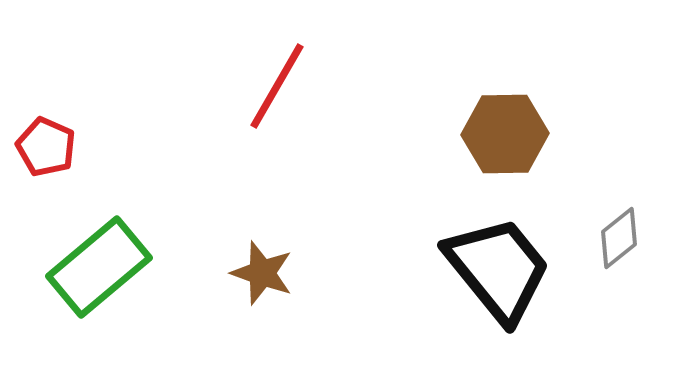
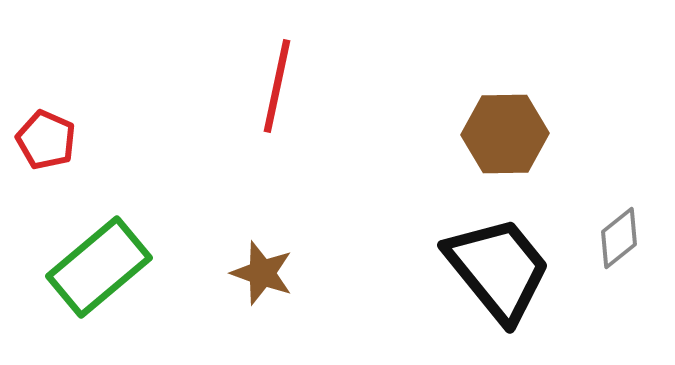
red line: rotated 18 degrees counterclockwise
red pentagon: moved 7 px up
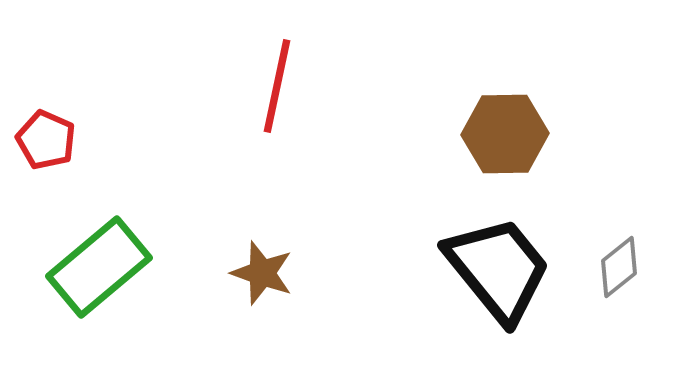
gray diamond: moved 29 px down
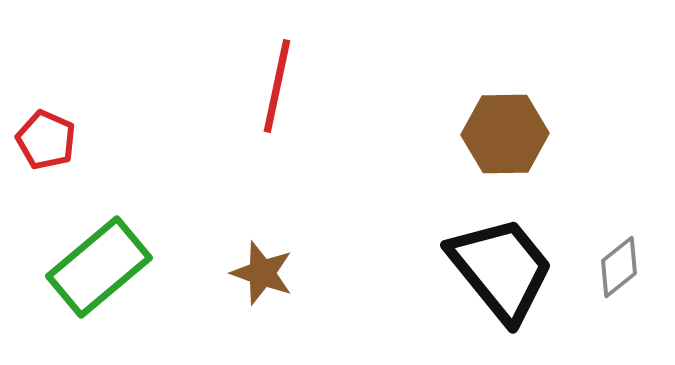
black trapezoid: moved 3 px right
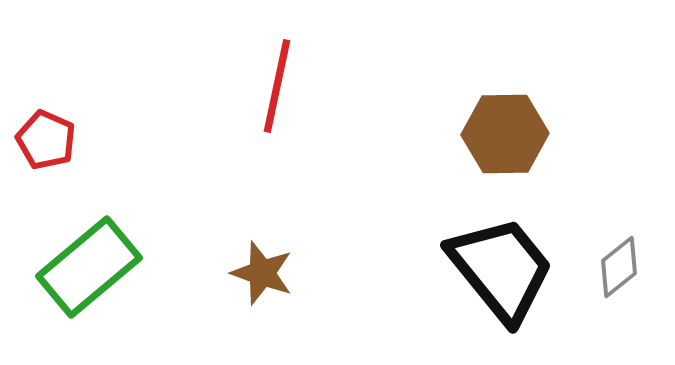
green rectangle: moved 10 px left
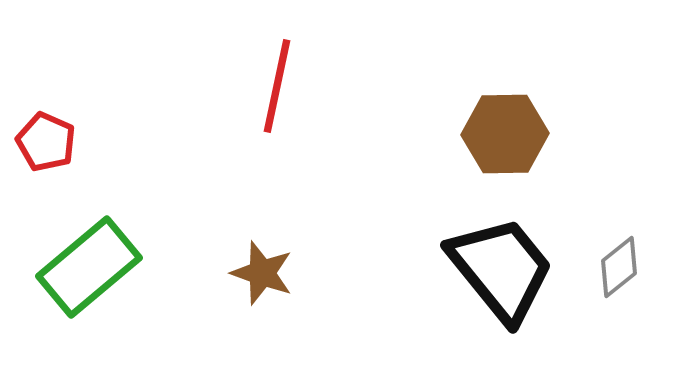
red pentagon: moved 2 px down
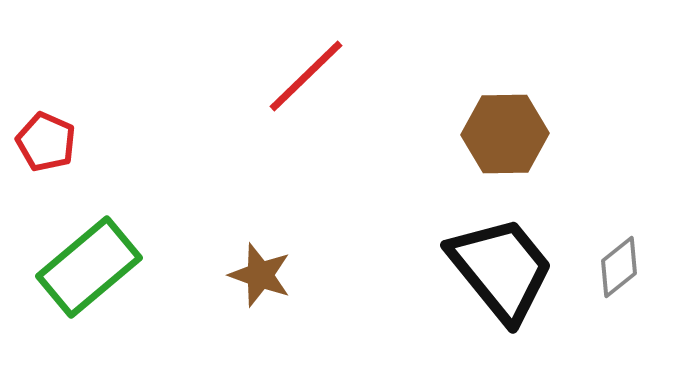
red line: moved 29 px right, 10 px up; rotated 34 degrees clockwise
brown star: moved 2 px left, 2 px down
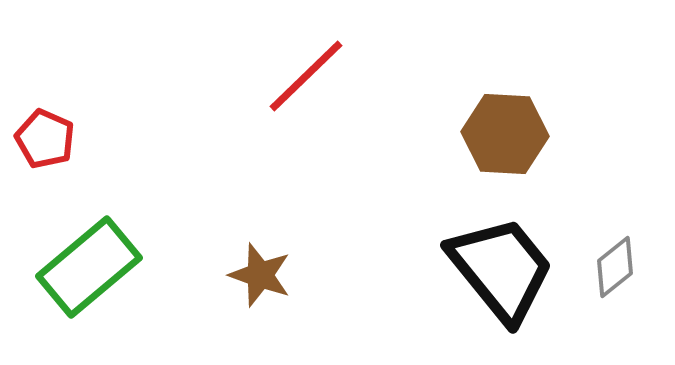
brown hexagon: rotated 4 degrees clockwise
red pentagon: moved 1 px left, 3 px up
gray diamond: moved 4 px left
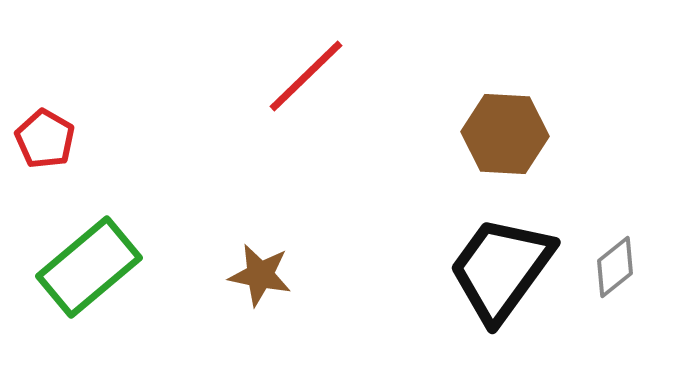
red pentagon: rotated 6 degrees clockwise
black trapezoid: rotated 105 degrees counterclockwise
brown star: rotated 8 degrees counterclockwise
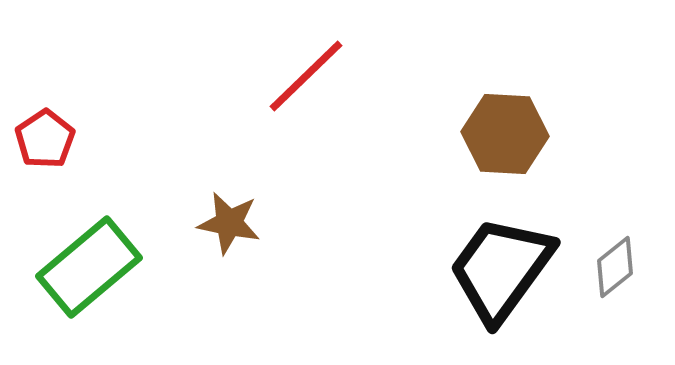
red pentagon: rotated 8 degrees clockwise
brown star: moved 31 px left, 52 px up
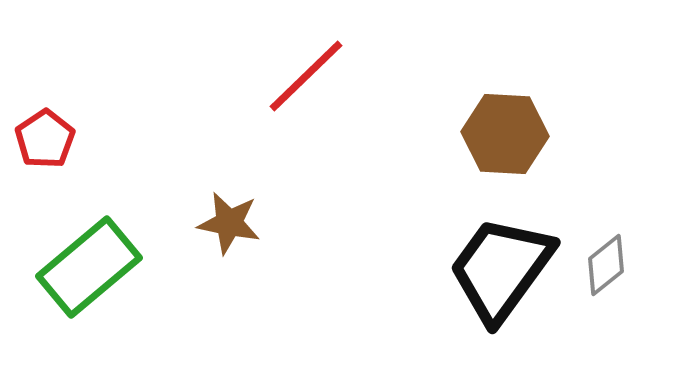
gray diamond: moved 9 px left, 2 px up
